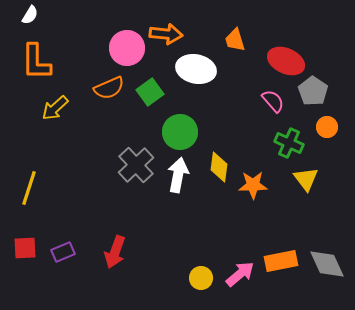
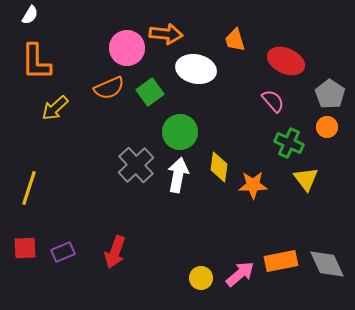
gray pentagon: moved 17 px right, 3 px down
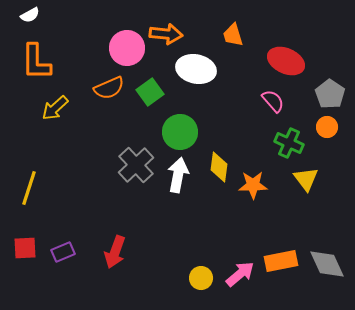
white semicircle: rotated 30 degrees clockwise
orange trapezoid: moved 2 px left, 5 px up
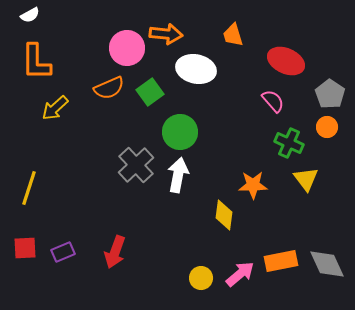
yellow diamond: moved 5 px right, 48 px down
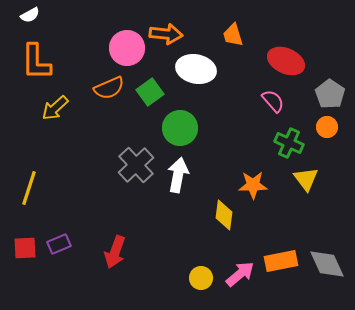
green circle: moved 4 px up
purple rectangle: moved 4 px left, 8 px up
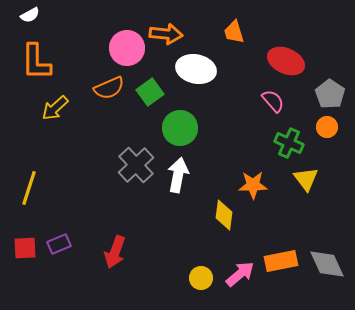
orange trapezoid: moved 1 px right, 3 px up
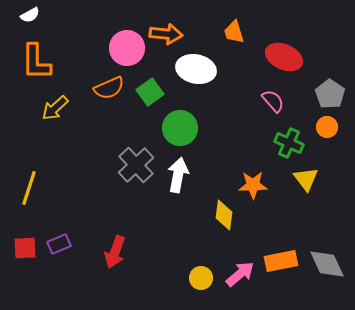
red ellipse: moved 2 px left, 4 px up
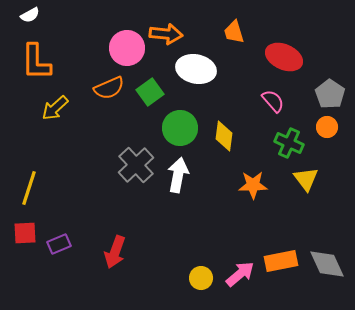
yellow diamond: moved 79 px up
red square: moved 15 px up
